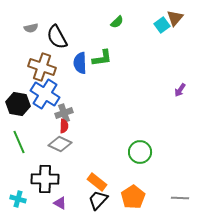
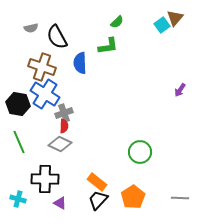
green L-shape: moved 6 px right, 12 px up
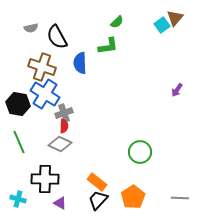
purple arrow: moved 3 px left
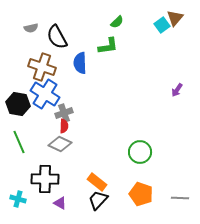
orange pentagon: moved 8 px right, 3 px up; rotated 20 degrees counterclockwise
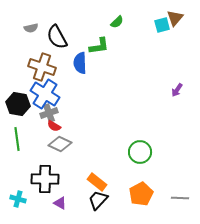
cyan square: rotated 21 degrees clockwise
green L-shape: moved 9 px left
gray cross: moved 15 px left
red semicircle: moved 10 px left; rotated 120 degrees clockwise
green line: moved 2 px left, 3 px up; rotated 15 degrees clockwise
orange pentagon: rotated 25 degrees clockwise
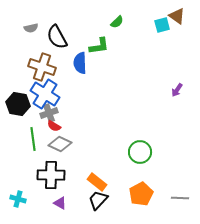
brown triangle: moved 2 px right, 2 px up; rotated 36 degrees counterclockwise
green line: moved 16 px right
black cross: moved 6 px right, 4 px up
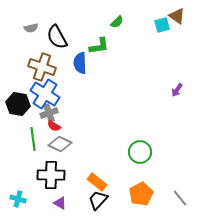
gray line: rotated 48 degrees clockwise
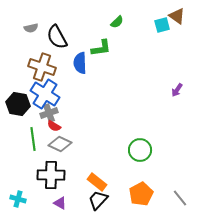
green L-shape: moved 2 px right, 2 px down
green circle: moved 2 px up
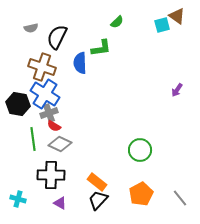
black semicircle: rotated 55 degrees clockwise
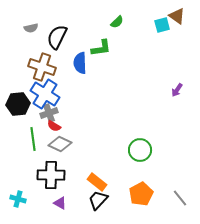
black hexagon: rotated 15 degrees counterclockwise
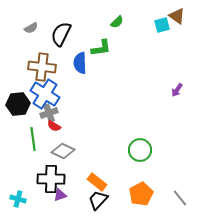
gray semicircle: rotated 16 degrees counterclockwise
black semicircle: moved 4 px right, 3 px up
brown cross: rotated 12 degrees counterclockwise
gray diamond: moved 3 px right, 7 px down
black cross: moved 4 px down
purple triangle: moved 8 px up; rotated 48 degrees counterclockwise
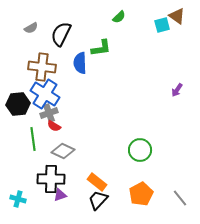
green semicircle: moved 2 px right, 5 px up
